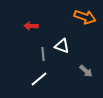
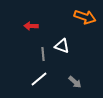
gray arrow: moved 11 px left, 11 px down
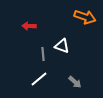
red arrow: moved 2 px left
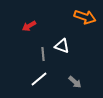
red arrow: rotated 32 degrees counterclockwise
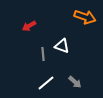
white line: moved 7 px right, 4 px down
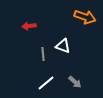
red arrow: rotated 24 degrees clockwise
white triangle: moved 1 px right
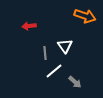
orange arrow: moved 1 px up
white triangle: moved 2 px right; rotated 35 degrees clockwise
gray line: moved 2 px right, 1 px up
white line: moved 8 px right, 12 px up
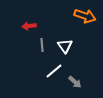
gray line: moved 3 px left, 8 px up
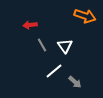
red arrow: moved 1 px right, 1 px up
gray line: rotated 24 degrees counterclockwise
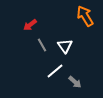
orange arrow: rotated 140 degrees counterclockwise
red arrow: rotated 32 degrees counterclockwise
white line: moved 1 px right
